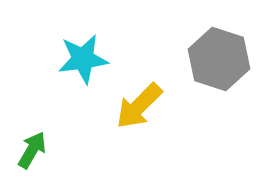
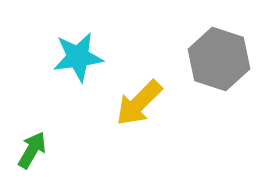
cyan star: moved 5 px left, 2 px up
yellow arrow: moved 3 px up
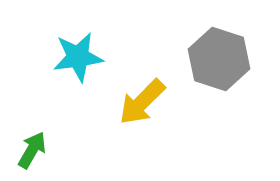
yellow arrow: moved 3 px right, 1 px up
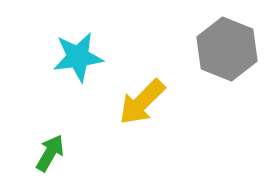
gray hexagon: moved 8 px right, 10 px up; rotated 4 degrees clockwise
green arrow: moved 18 px right, 3 px down
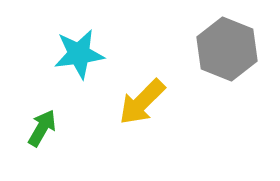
cyan star: moved 1 px right, 3 px up
green arrow: moved 8 px left, 25 px up
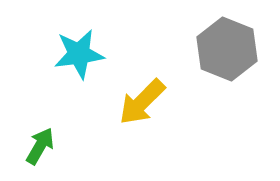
green arrow: moved 2 px left, 18 px down
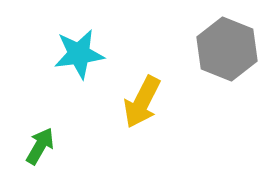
yellow arrow: rotated 18 degrees counterclockwise
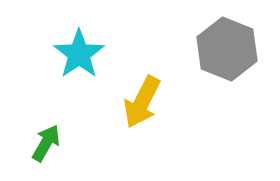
cyan star: rotated 27 degrees counterclockwise
green arrow: moved 6 px right, 3 px up
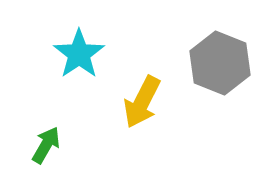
gray hexagon: moved 7 px left, 14 px down
green arrow: moved 2 px down
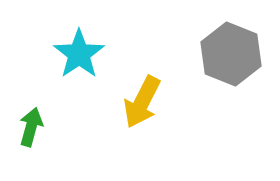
gray hexagon: moved 11 px right, 9 px up
green arrow: moved 15 px left, 18 px up; rotated 15 degrees counterclockwise
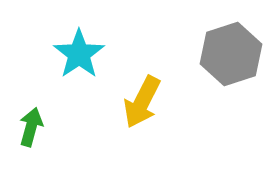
gray hexagon: rotated 20 degrees clockwise
